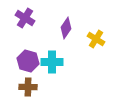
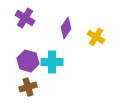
yellow cross: moved 2 px up
brown cross: rotated 18 degrees counterclockwise
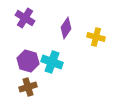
yellow cross: rotated 18 degrees counterclockwise
cyan cross: rotated 20 degrees clockwise
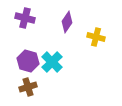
purple cross: rotated 18 degrees counterclockwise
purple diamond: moved 1 px right, 6 px up
cyan cross: rotated 25 degrees clockwise
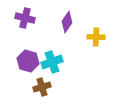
yellow cross: rotated 12 degrees counterclockwise
cyan cross: rotated 25 degrees clockwise
brown cross: moved 14 px right
